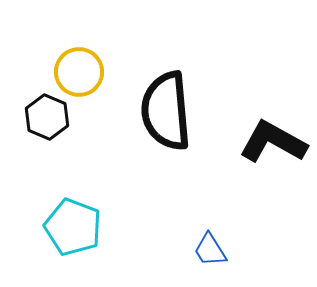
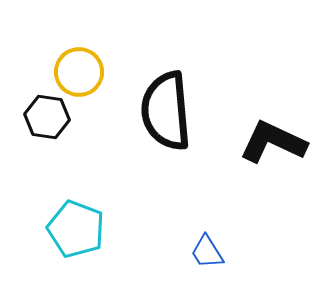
black hexagon: rotated 15 degrees counterclockwise
black L-shape: rotated 4 degrees counterclockwise
cyan pentagon: moved 3 px right, 2 px down
blue trapezoid: moved 3 px left, 2 px down
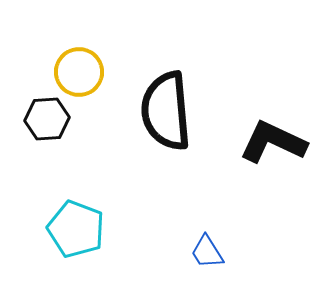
black hexagon: moved 2 px down; rotated 12 degrees counterclockwise
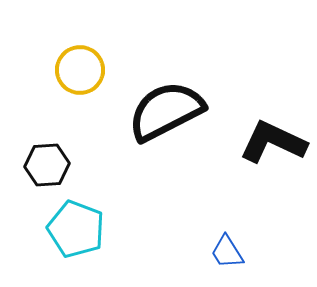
yellow circle: moved 1 px right, 2 px up
black semicircle: rotated 68 degrees clockwise
black hexagon: moved 46 px down
blue trapezoid: moved 20 px right
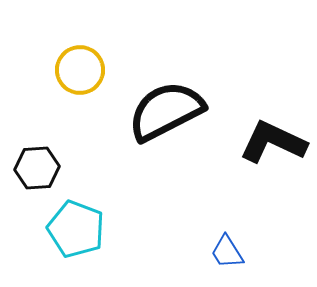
black hexagon: moved 10 px left, 3 px down
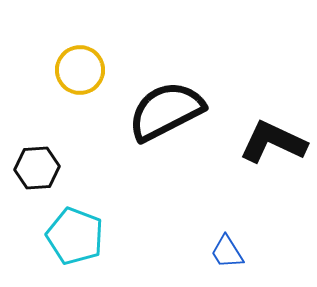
cyan pentagon: moved 1 px left, 7 px down
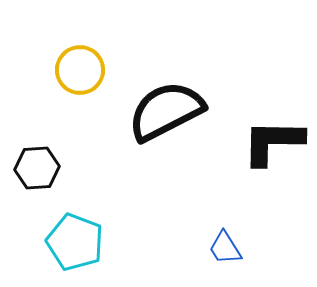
black L-shape: rotated 24 degrees counterclockwise
cyan pentagon: moved 6 px down
blue trapezoid: moved 2 px left, 4 px up
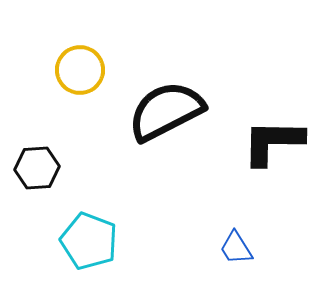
cyan pentagon: moved 14 px right, 1 px up
blue trapezoid: moved 11 px right
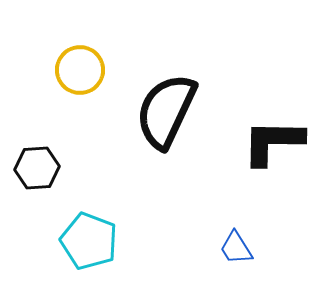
black semicircle: rotated 38 degrees counterclockwise
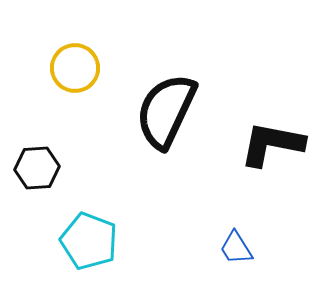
yellow circle: moved 5 px left, 2 px up
black L-shape: moved 1 px left, 2 px down; rotated 10 degrees clockwise
